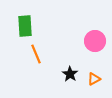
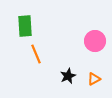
black star: moved 2 px left, 2 px down; rotated 14 degrees clockwise
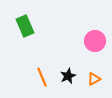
green rectangle: rotated 20 degrees counterclockwise
orange line: moved 6 px right, 23 px down
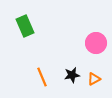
pink circle: moved 1 px right, 2 px down
black star: moved 4 px right, 1 px up; rotated 14 degrees clockwise
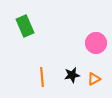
orange line: rotated 18 degrees clockwise
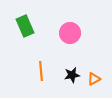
pink circle: moved 26 px left, 10 px up
orange line: moved 1 px left, 6 px up
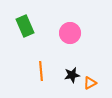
orange triangle: moved 4 px left, 4 px down
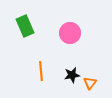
orange triangle: rotated 24 degrees counterclockwise
